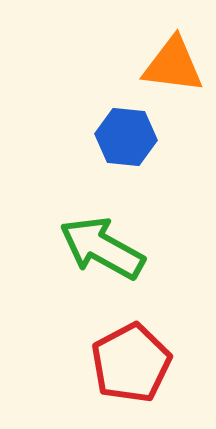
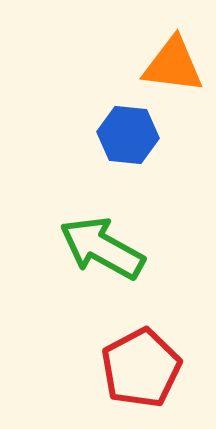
blue hexagon: moved 2 px right, 2 px up
red pentagon: moved 10 px right, 5 px down
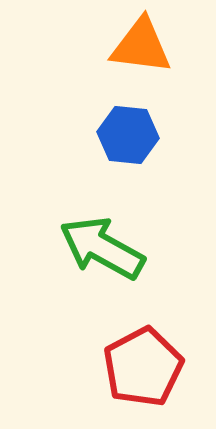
orange triangle: moved 32 px left, 19 px up
red pentagon: moved 2 px right, 1 px up
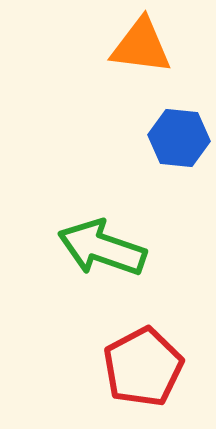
blue hexagon: moved 51 px right, 3 px down
green arrow: rotated 10 degrees counterclockwise
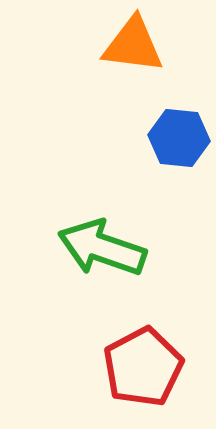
orange triangle: moved 8 px left, 1 px up
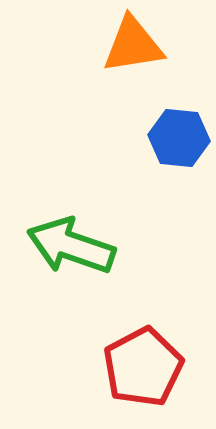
orange triangle: rotated 16 degrees counterclockwise
green arrow: moved 31 px left, 2 px up
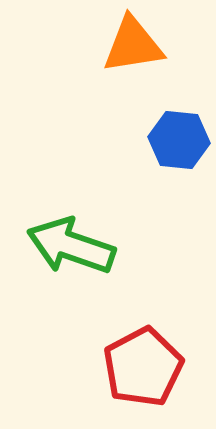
blue hexagon: moved 2 px down
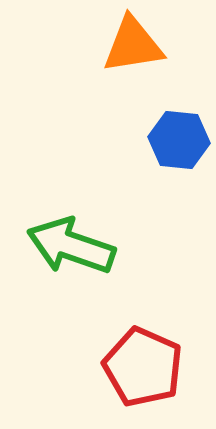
red pentagon: rotated 20 degrees counterclockwise
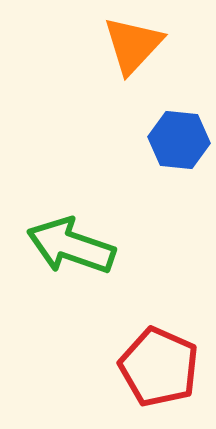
orange triangle: rotated 38 degrees counterclockwise
red pentagon: moved 16 px right
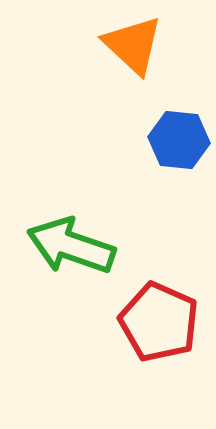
orange triangle: rotated 30 degrees counterclockwise
red pentagon: moved 45 px up
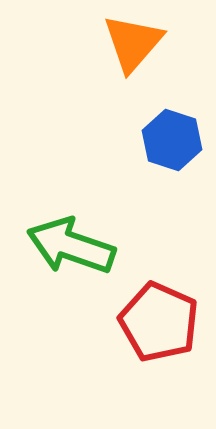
orange triangle: moved 2 px up; rotated 28 degrees clockwise
blue hexagon: moved 7 px left; rotated 12 degrees clockwise
